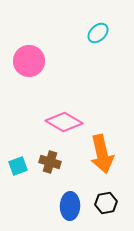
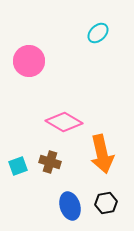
blue ellipse: rotated 20 degrees counterclockwise
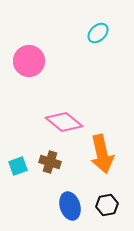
pink diamond: rotated 9 degrees clockwise
black hexagon: moved 1 px right, 2 px down
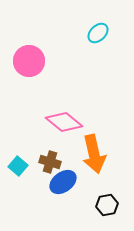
orange arrow: moved 8 px left
cyan square: rotated 30 degrees counterclockwise
blue ellipse: moved 7 px left, 24 px up; rotated 72 degrees clockwise
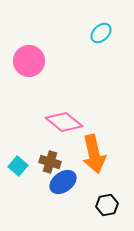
cyan ellipse: moved 3 px right
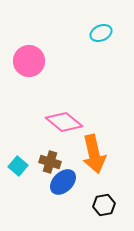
cyan ellipse: rotated 20 degrees clockwise
blue ellipse: rotated 8 degrees counterclockwise
black hexagon: moved 3 px left
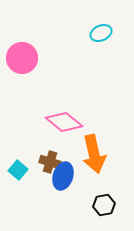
pink circle: moved 7 px left, 3 px up
cyan square: moved 4 px down
blue ellipse: moved 6 px up; rotated 28 degrees counterclockwise
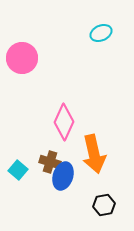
pink diamond: rotated 75 degrees clockwise
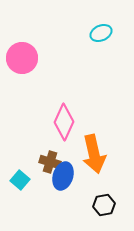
cyan square: moved 2 px right, 10 px down
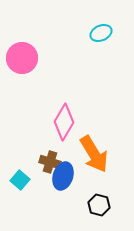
pink diamond: rotated 6 degrees clockwise
orange arrow: rotated 18 degrees counterclockwise
black hexagon: moved 5 px left; rotated 25 degrees clockwise
